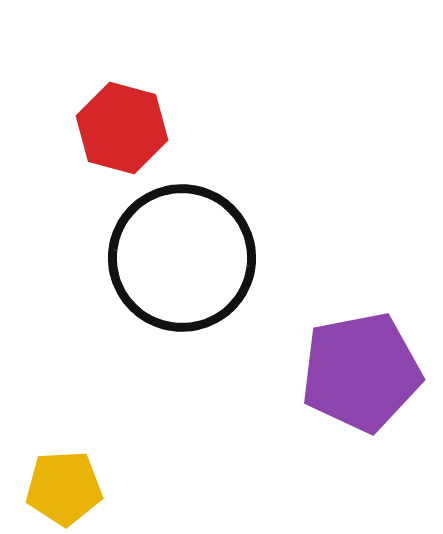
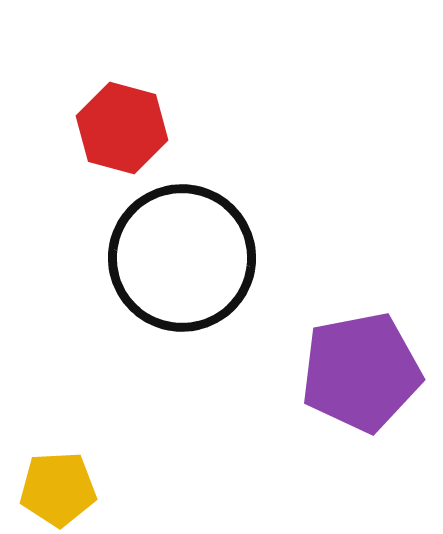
yellow pentagon: moved 6 px left, 1 px down
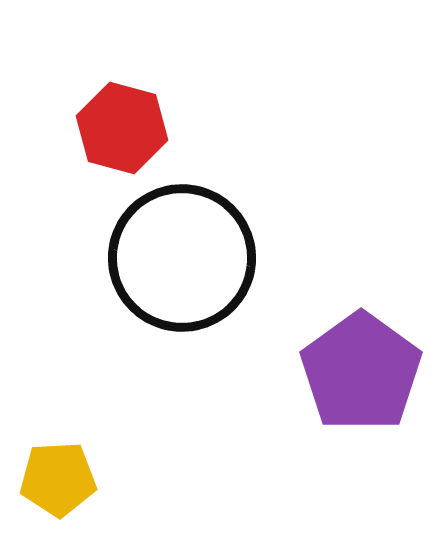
purple pentagon: rotated 25 degrees counterclockwise
yellow pentagon: moved 10 px up
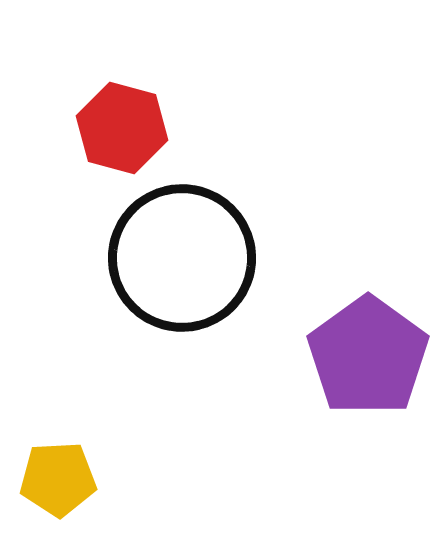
purple pentagon: moved 7 px right, 16 px up
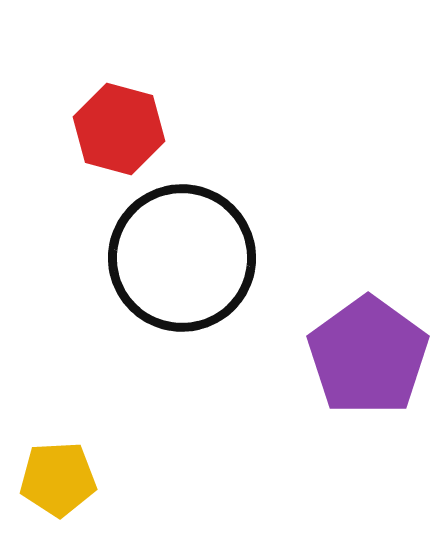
red hexagon: moved 3 px left, 1 px down
